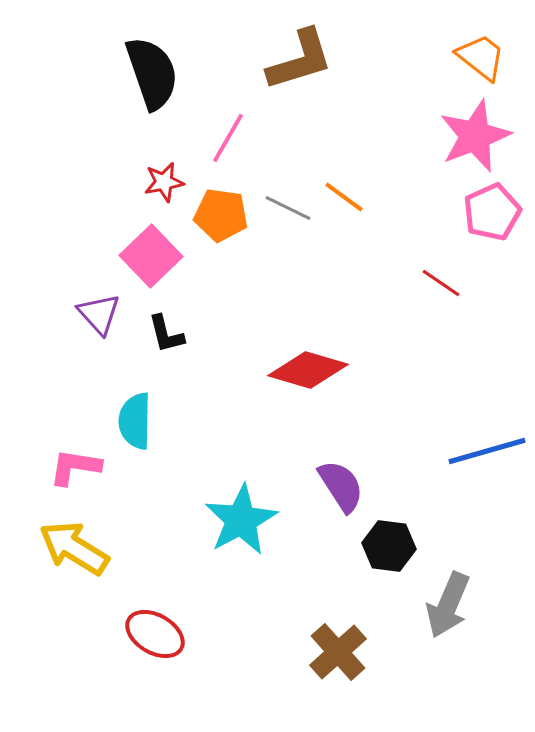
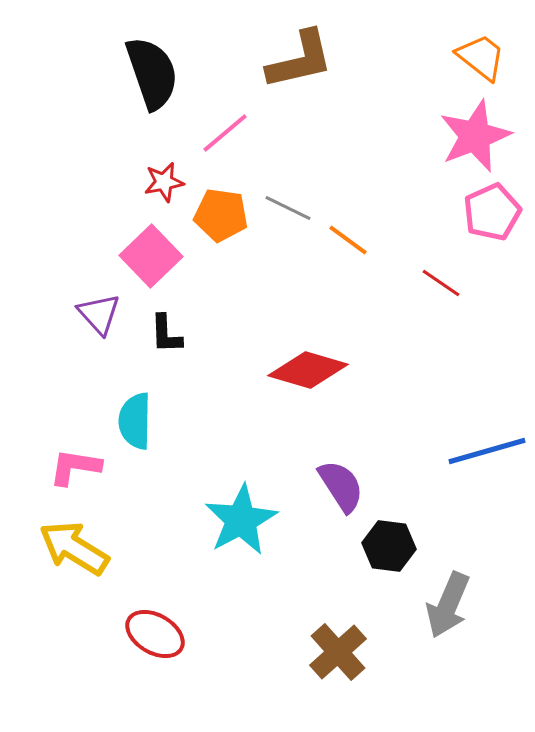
brown L-shape: rotated 4 degrees clockwise
pink line: moved 3 px left, 5 px up; rotated 20 degrees clockwise
orange line: moved 4 px right, 43 px down
black L-shape: rotated 12 degrees clockwise
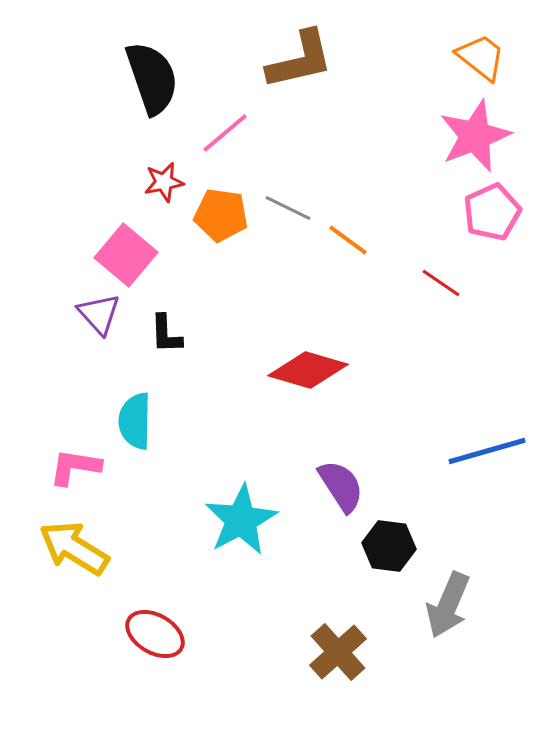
black semicircle: moved 5 px down
pink square: moved 25 px left, 1 px up; rotated 6 degrees counterclockwise
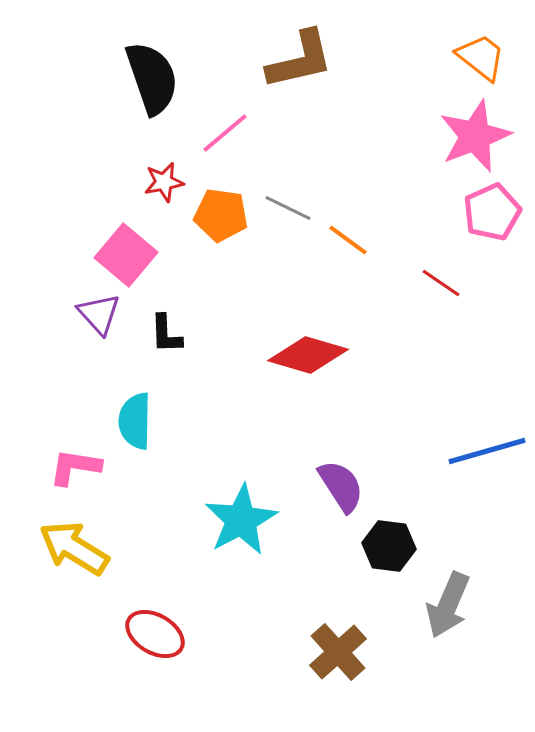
red diamond: moved 15 px up
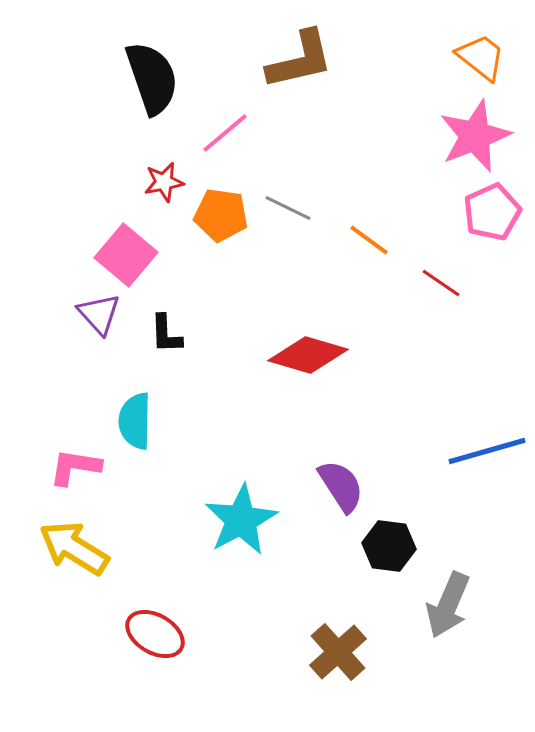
orange line: moved 21 px right
